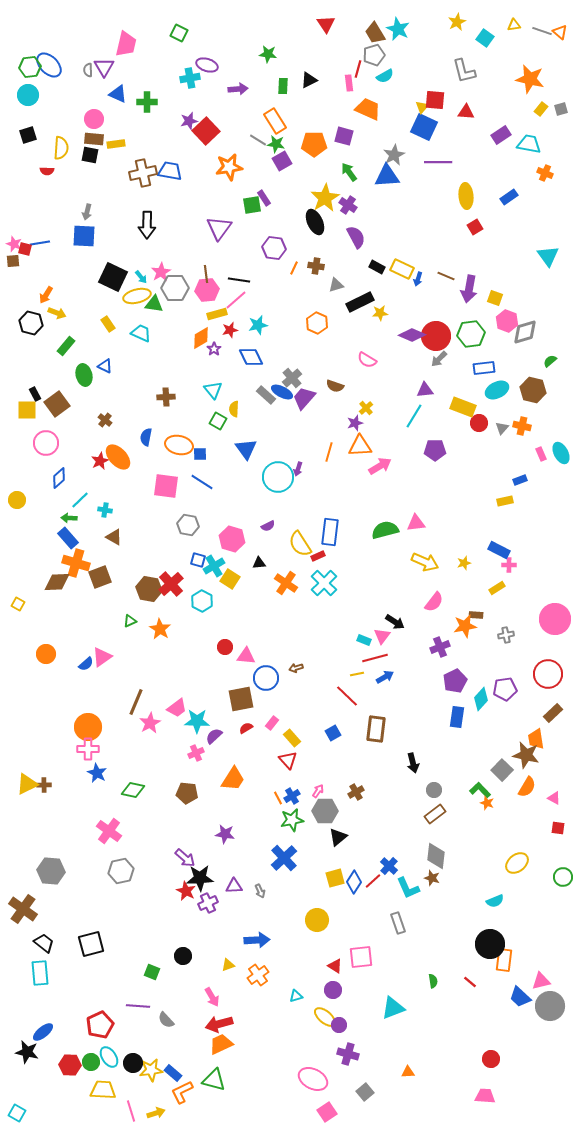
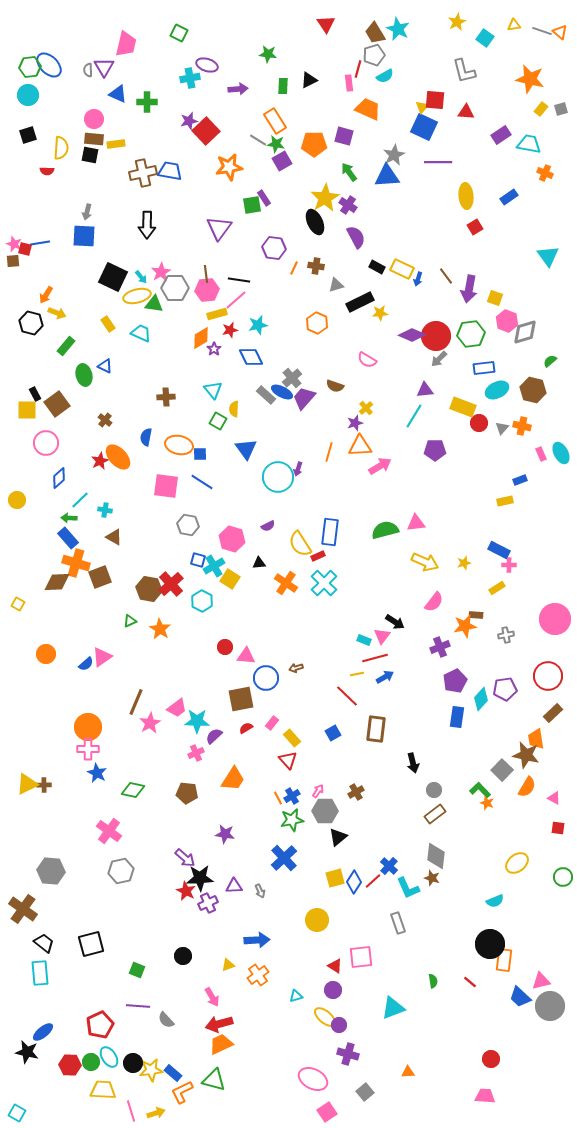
brown line at (446, 276): rotated 30 degrees clockwise
red circle at (548, 674): moved 2 px down
green square at (152, 972): moved 15 px left, 2 px up
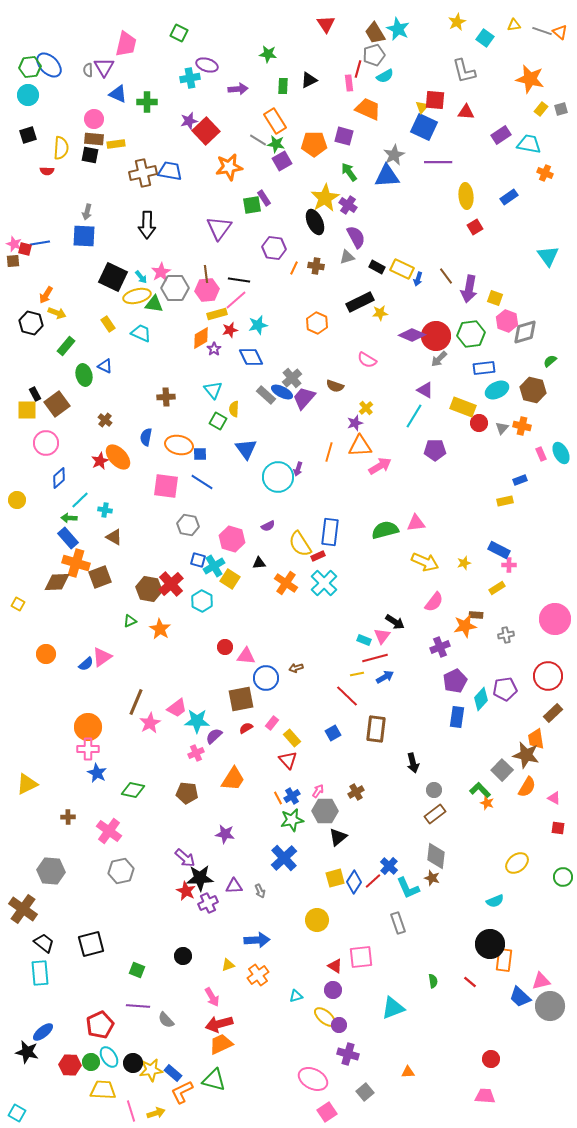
gray triangle at (336, 285): moved 11 px right, 28 px up
purple triangle at (425, 390): rotated 36 degrees clockwise
brown cross at (44, 785): moved 24 px right, 32 px down
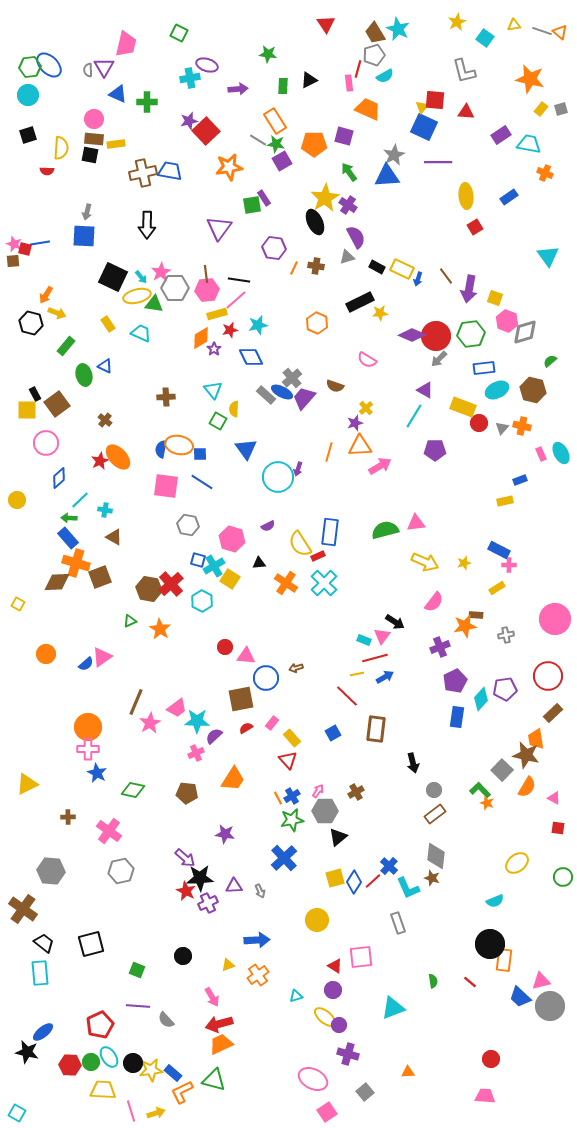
blue semicircle at (146, 437): moved 15 px right, 12 px down
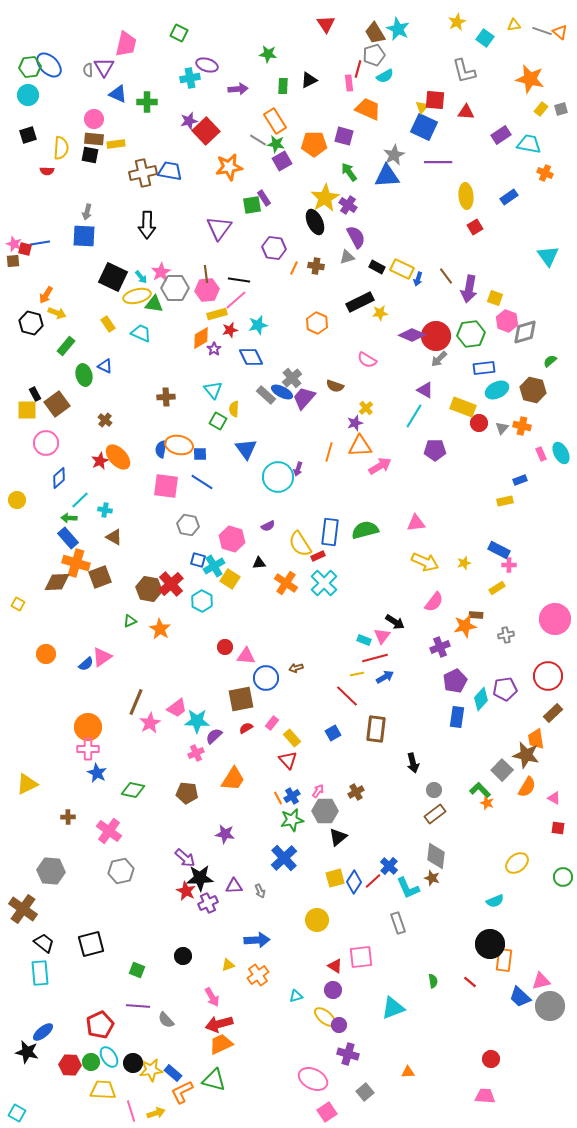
green semicircle at (385, 530): moved 20 px left
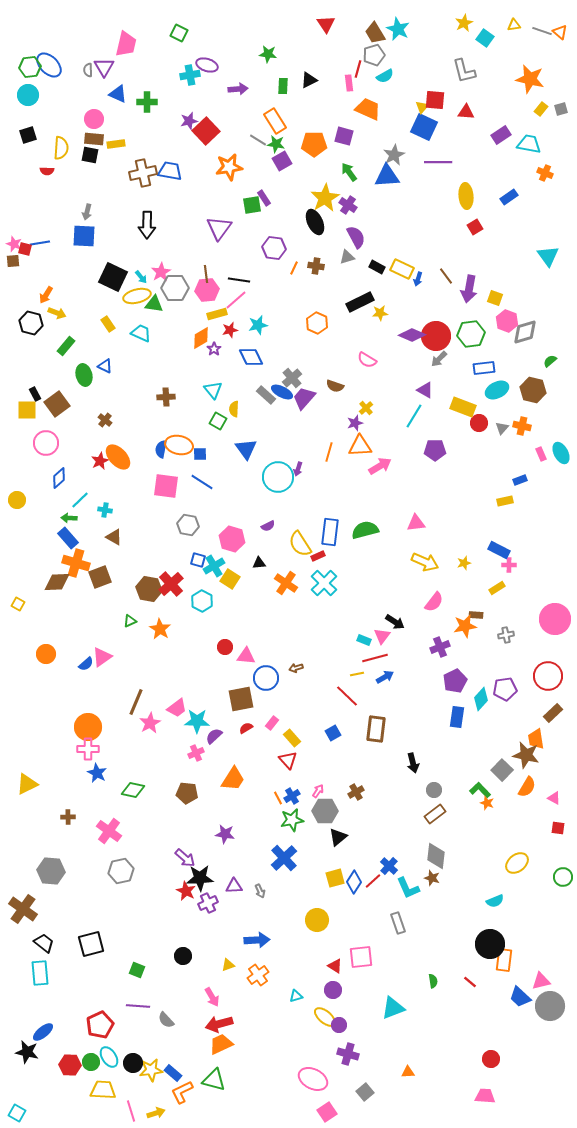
yellow star at (457, 22): moved 7 px right, 1 px down
cyan cross at (190, 78): moved 3 px up
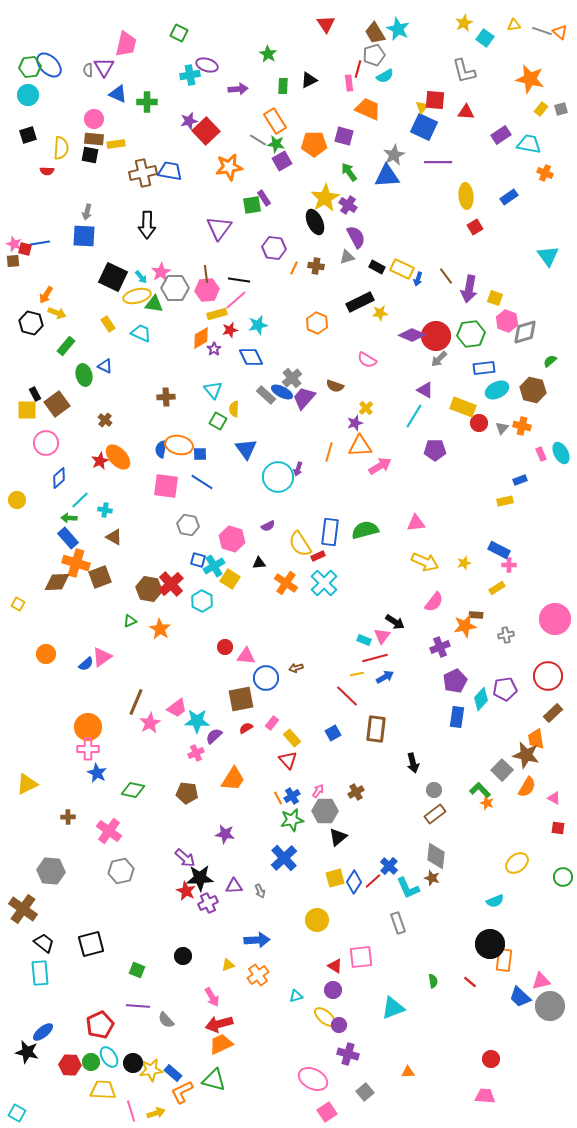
green star at (268, 54): rotated 24 degrees clockwise
